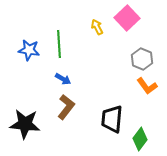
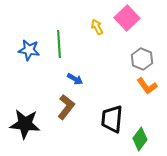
blue arrow: moved 12 px right
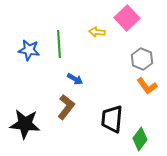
yellow arrow: moved 5 px down; rotated 56 degrees counterclockwise
